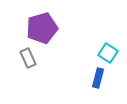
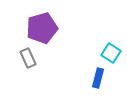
cyan square: moved 3 px right
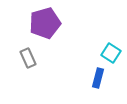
purple pentagon: moved 3 px right, 5 px up
